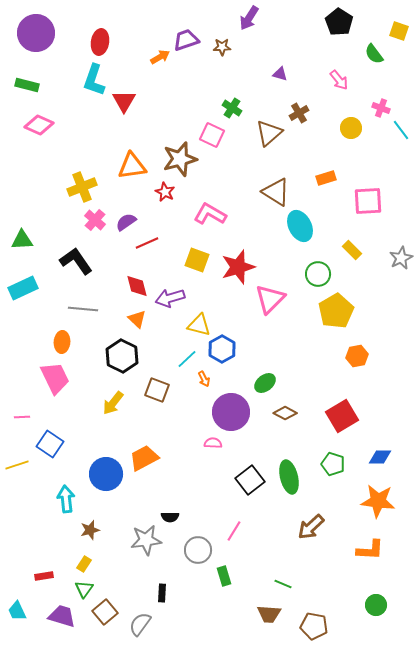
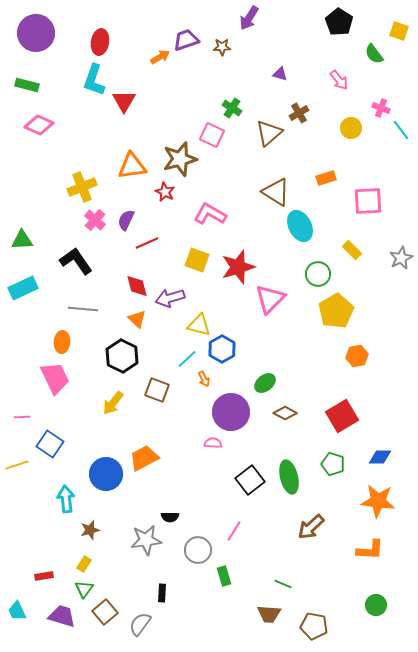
purple semicircle at (126, 222): moved 2 px up; rotated 30 degrees counterclockwise
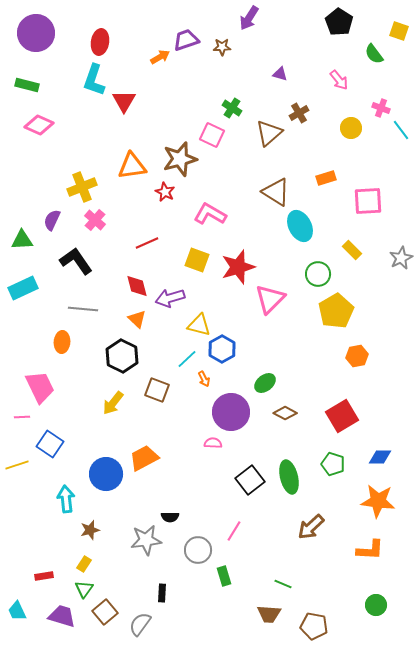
purple semicircle at (126, 220): moved 74 px left
pink trapezoid at (55, 378): moved 15 px left, 9 px down
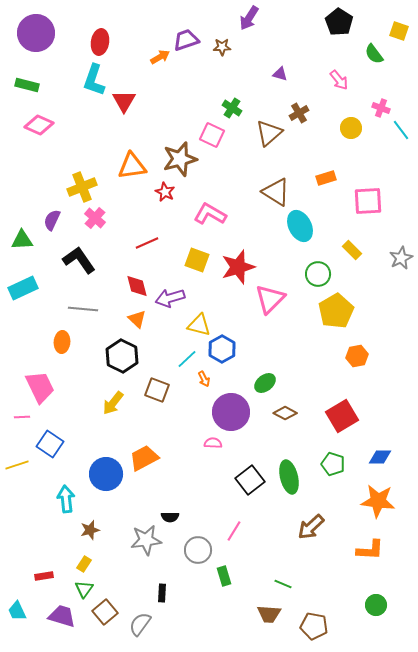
pink cross at (95, 220): moved 2 px up
black L-shape at (76, 261): moved 3 px right, 1 px up
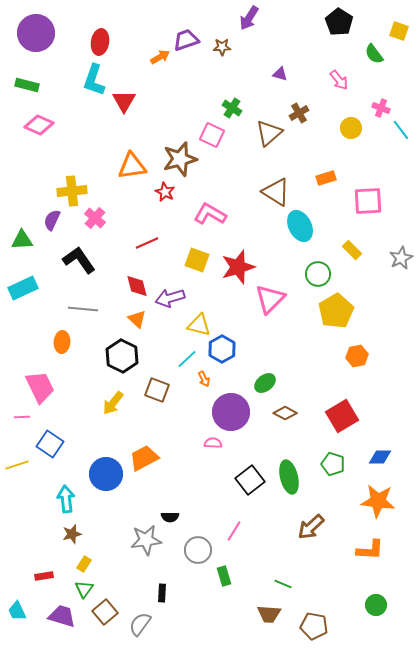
yellow cross at (82, 187): moved 10 px left, 4 px down; rotated 16 degrees clockwise
brown star at (90, 530): moved 18 px left, 4 px down
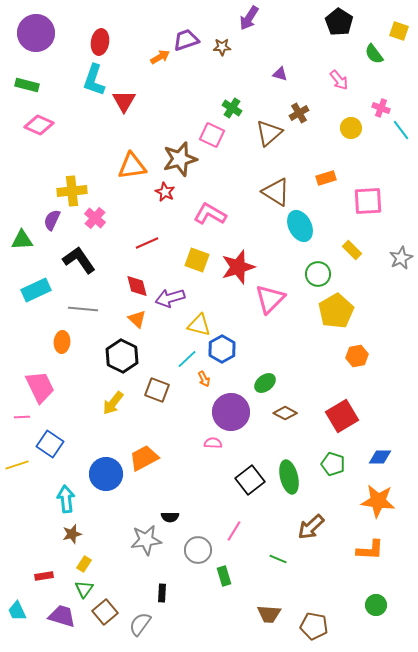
cyan rectangle at (23, 288): moved 13 px right, 2 px down
green line at (283, 584): moved 5 px left, 25 px up
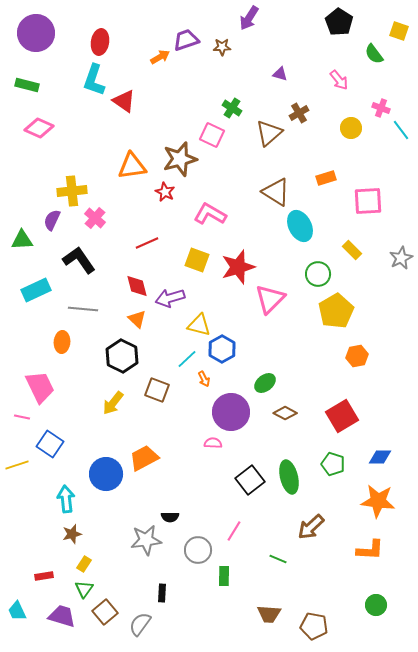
red triangle at (124, 101): rotated 25 degrees counterclockwise
pink diamond at (39, 125): moved 3 px down
pink line at (22, 417): rotated 14 degrees clockwise
green rectangle at (224, 576): rotated 18 degrees clockwise
